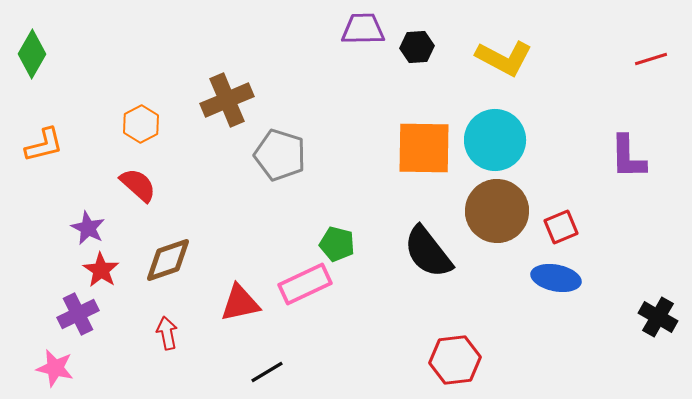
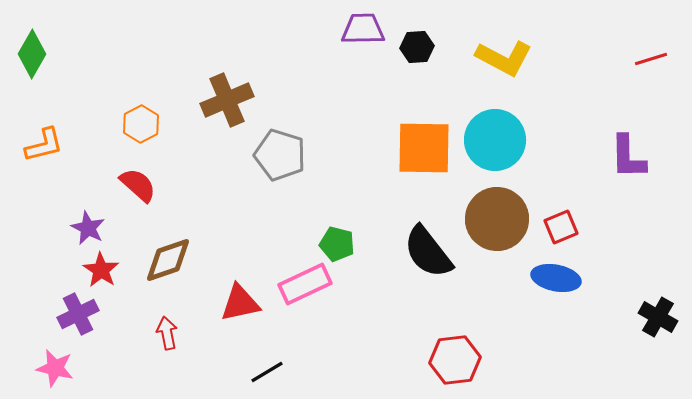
brown circle: moved 8 px down
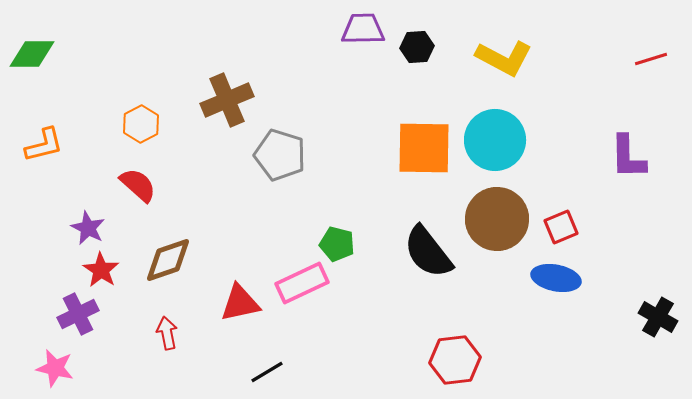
green diamond: rotated 60 degrees clockwise
pink rectangle: moved 3 px left, 1 px up
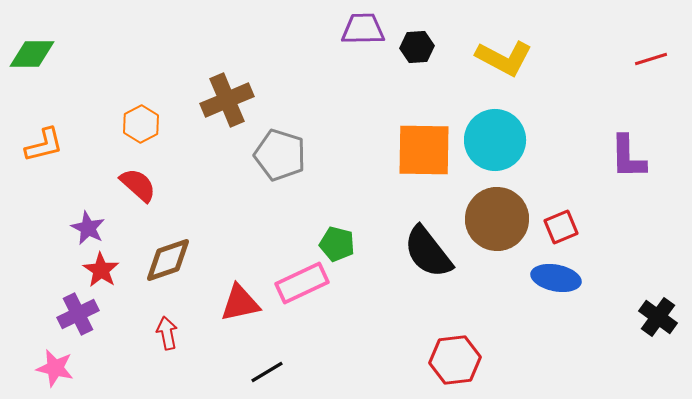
orange square: moved 2 px down
black cross: rotated 6 degrees clockwise
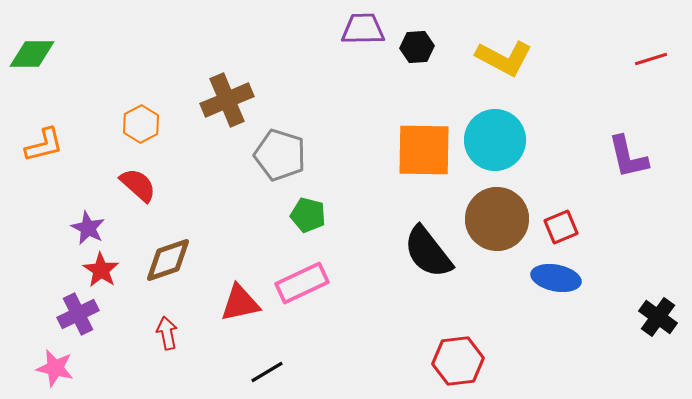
purple L-shape: rotated 12 degrees counterclockwise
green pentagon: moved 29 px left, 29 px up
red hexagon: moved 3 px right, 1 px down
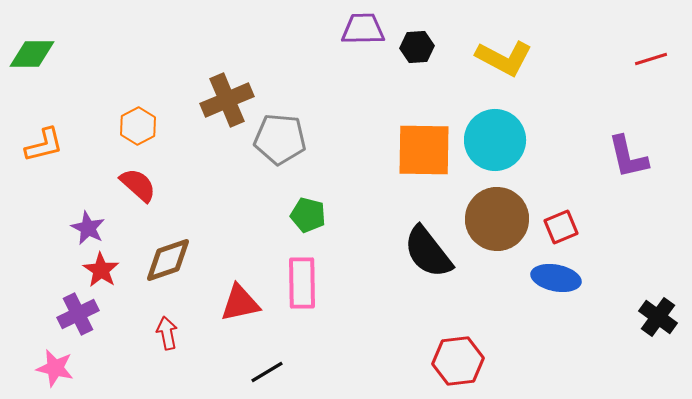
orange hexagon: moved 3 px left, 2 px down
gray pentagon: moved 16 px up; rotated 12 degrees counterclockwise
pink rectangle: rotated 66 degrees counterclockwise
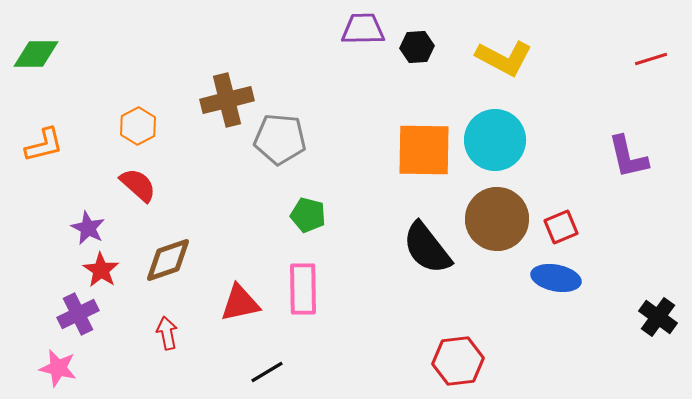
green diamond: moved 4 px right
brown cross: rotated 9 degrees clockwise
black semicircle: moved 1 px left, 4 px up
pink rectangle: moved 1 px right, 6 px down
pink star: moved 3 px right
